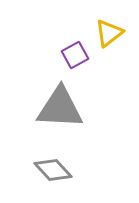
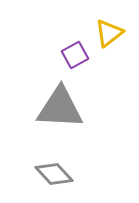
gray diamond: moved 1 px right, 4 px down
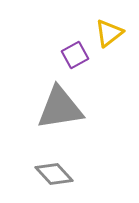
gray triangle: rotated 12 degrees counterclockwise
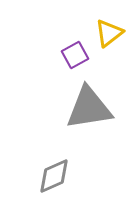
gray triangle: moved 29 px right
gray diamond: moved 2 px down; rotated 72 degrees counterclockwise
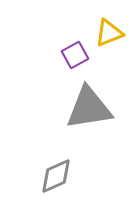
yellow triangle: rotated 16 degrees clockwise
gray diamond: moved 2 px right
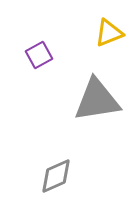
purple square: moved 36 px left
gray triangle: moved 8 px right, 8 px up
